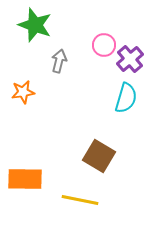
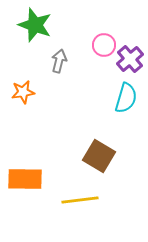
yellow line: rotated 18 degrees counterclockwise
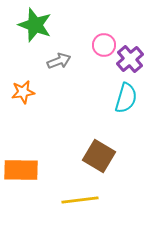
gray arrow: rotated 55 degrees clockwise
orange rectangle: moved 4 px left, 9 px up
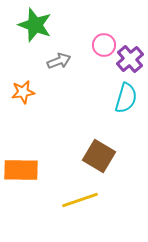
yellow line: rotated 12 degrees counterclockwise
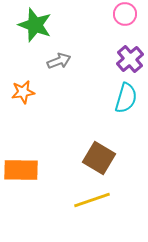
pink circle: moved 21 px right, 31 px up
brown square: moved 2 px down
yellow line: moved 12 px right
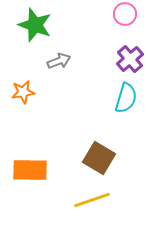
orange rectangle: moved 9 px right
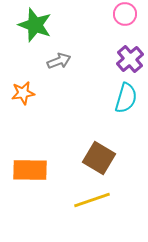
orange star: moved 1 px down
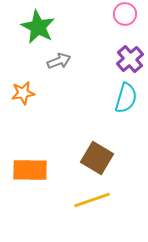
green star: moved 3 px right, 2 px down; rotated 8 degrees clockwise
brown square: moved 2 px left
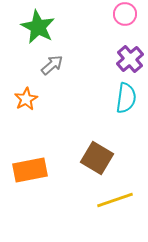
gray arrow: moved 7 px left, 4 px down; rotated 20 degrees counterclockwise
orange star: moved 3 px right, 6 px down; rotated 20 degrees counterclockwise
cyan semicircle: rotated 8 degrees counterclockwise
orange rectangle: rotated 12 degrees counterclockwise
yellow line: moved 23 px right
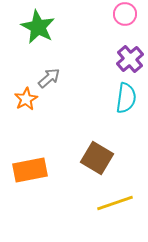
gray arrow: moved 3 px left, 13 px down
yellow line: moved 3 px down
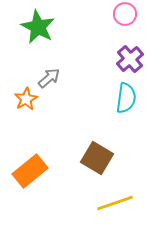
orange rectangle: moved 1 px down; rotated 28 degrees counterclockwise
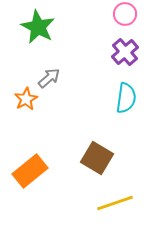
purple cross: moved 5 px left, 7 px up
